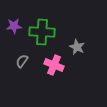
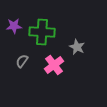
pink cross: rotated 30 degrees clockwise
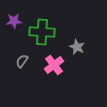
purple star: moved 5 px up
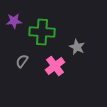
pink cross: moved 1 px right, 1 px down
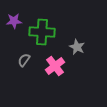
gray semicircle: moved 2 px right, 1 px up
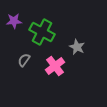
green cross: rotated 25 degrees clockwise
